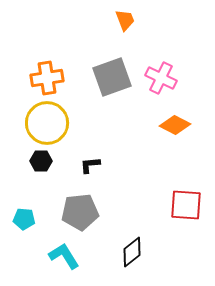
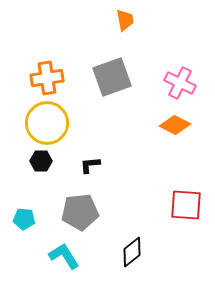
orange trapezoid: rotated 10 degrees clockwise
pink cross: moved 19 px right, 5 px down
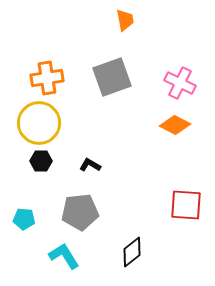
yellow circle: moved 8 px left
black L-shape: rotated 35 degrees clockwise
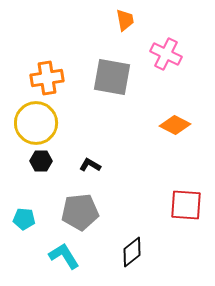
gray square: rotated 30 degrees clockwise
pink cross: moved 14 px left, 29 px up
yellow circle: moved 3 px left
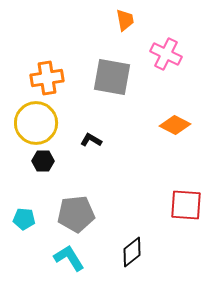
black hexagon: moved 2 px right
black L-shape: moved 1 px right, 25 px up
gray pentagon: moved 4 px left, 2 px down
cyan L-shape: moved 5 px right, 2 px down
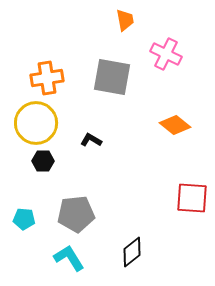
orange diamond: rotated 12 degrees clockwise
red square: moved 6 px right, 7 px up
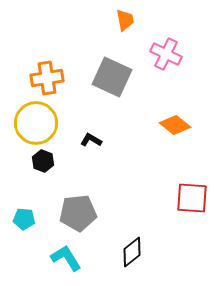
gray square: rotated 15 degrees clockwise
black hexagon: rotated 20 degrees clockwise
gray pentagon: moved 2 px right, 1 px up
cyan L-shape: moved 3 px left
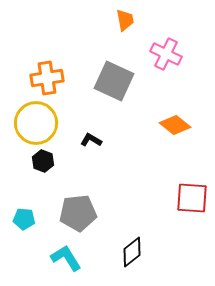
gray square: moved 2 px right, 4 px down
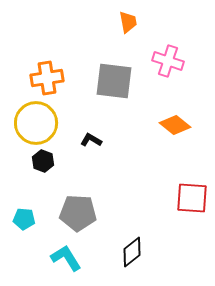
orange trapezoid: moved 3 px right, 2 px down
pink cross: moved 2 px right, 7 px down; rotated 8 degrees counterclockwise
gray square: rotated 18 degrees counterclockwise
gray pentagon: rotated 9 degrees clockwise
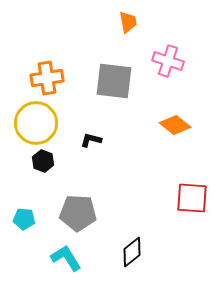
black L-shape: rotated 15 degrees counterclockwise
